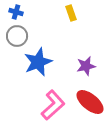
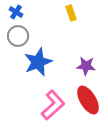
blue cross: rotated 16 degrees clockwise
gray circle: moved 1 px right
purple star: rotated 18 degrees clockwise
red ellipse: moved 2 px left, 2 px up; rotated 20 degrees clockwise
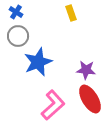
purple star: moved 4 px down
red ellipse: moved 2 px right, 1 px up
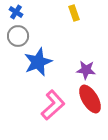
yellow rectangle: moved 3 px right
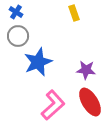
red ellipse: moved 3 px down
